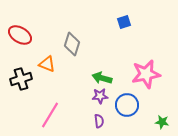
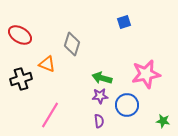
green star: moved 1 px right, 1 px up
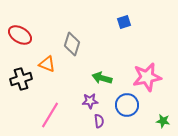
pink star: moved 1 px right, 3 px down
purple star: moved 10 px left, 5 px down
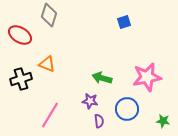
gray diamond: moved 23 px left, 29 px up
purple star: rotated 14 degrees clockwise
blue circle: moved 4 px down
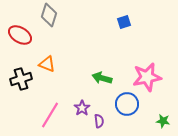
purple star: moved 8 px left, 7 px down; rotated 28 degrees clockwise
blue circle: moved 5 px up
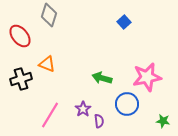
blue square: rotated 24 degrees counterclockwise
red ellipse: moved 1 px down; rotated 20 degrees clockwise
purple star: moved 1 px right, 1 px down
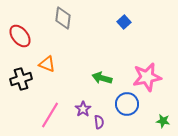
gray diamond: moved 14 px right, 3 px down; rotated 10 degrees counterclockwise
purple semicircle: moved 1 px down
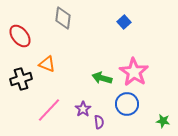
pink star: moved 13 px left, 5 px up; rotated 28 degrees counterclockwise
pink line: moved 1 px left, 5 px up; rotated 12 degrees clockwise
